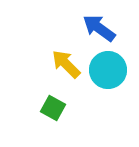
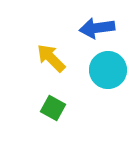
blue arrow: moved 2 px left; rotated 44 degrees counterclockwise
yellow arrow: moved 15 px left, 6 px up
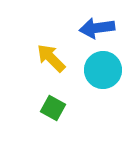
cyan circle: moved 5 px left
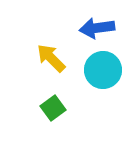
green square: rotated 25 degrees clockwise
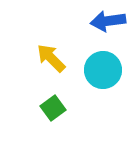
blue arrow: moved 11 px right, 7 px up
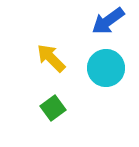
blue arrow: rotated 28 degrees counterclockwise
cyan circle: moved 3 px right, 2 px up
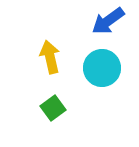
yellow arrow: moved 1 px left, 1 px up; rotated 32 degrees clockwise
cyan circle: moved 4 px left
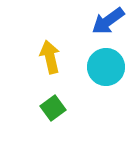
cyan circle: moved 4 px right, 1 px up
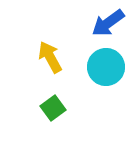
blue arrow: moved 2 px down
yellow arrow: rotated 16 degrees counterclockwise
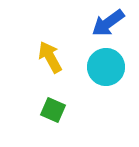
green square: moved 2 px down; rotated 30 degrees counterclockwise
